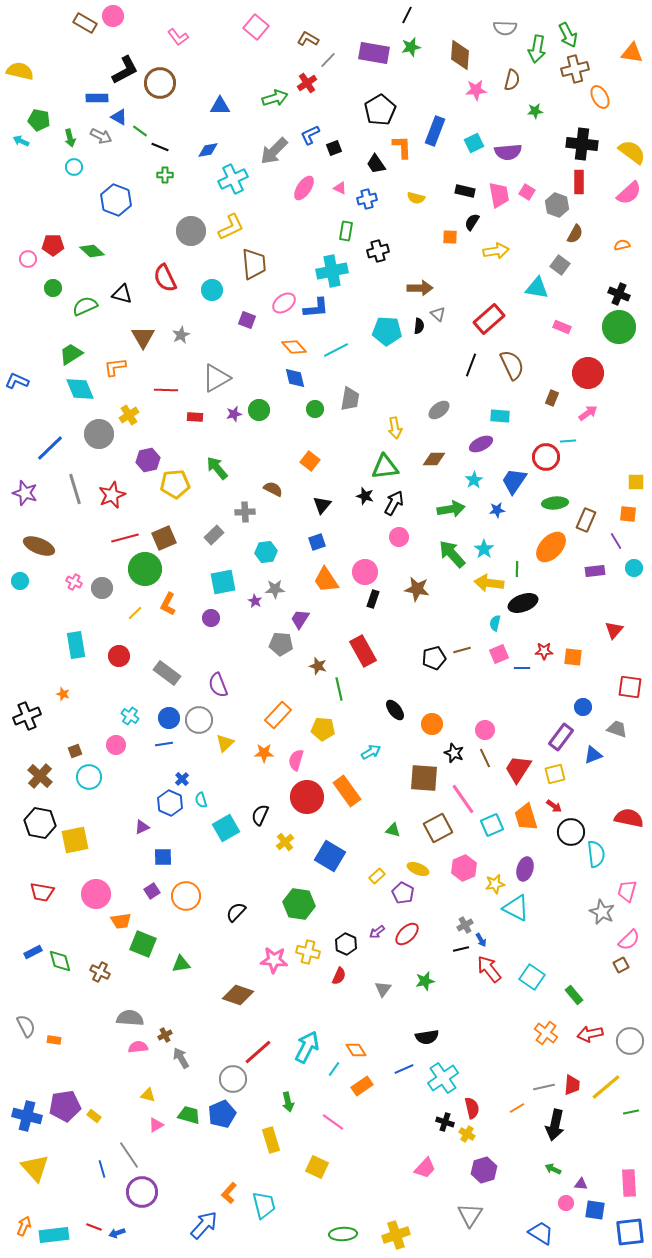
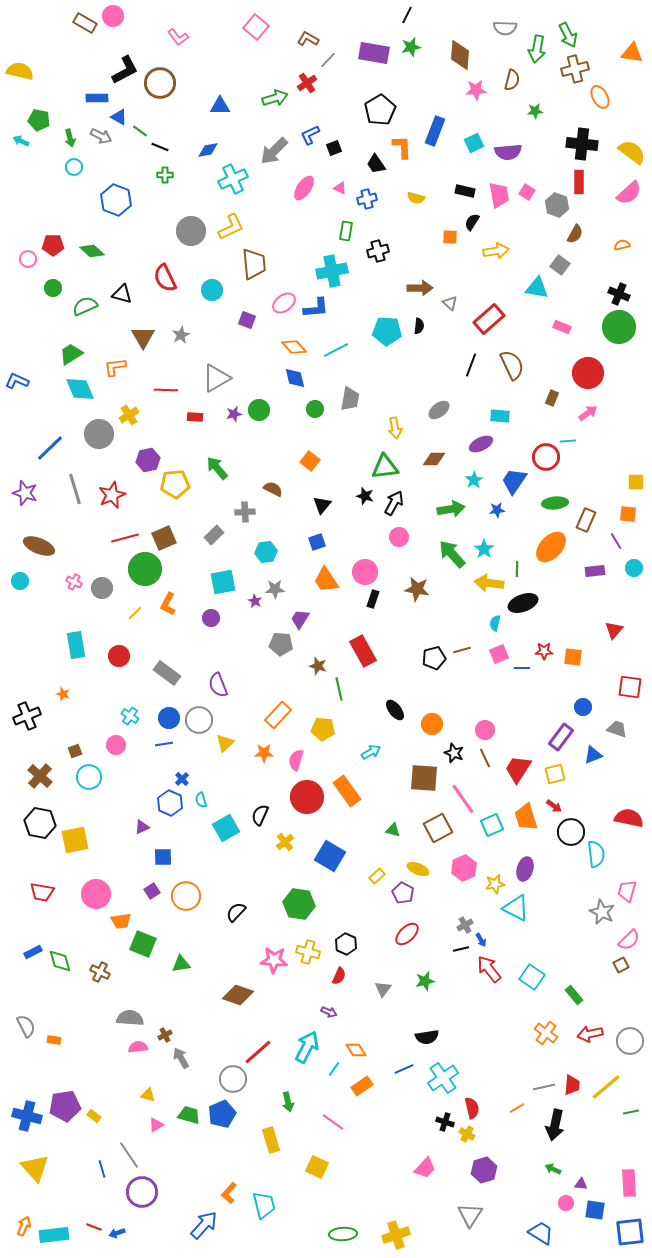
gray triangle at (438, 314): moved 12 px right, 11 px up
purple arrow at (377, 932): moved 48 px left, 80 px down; rotated 119 degrees counterclockwise
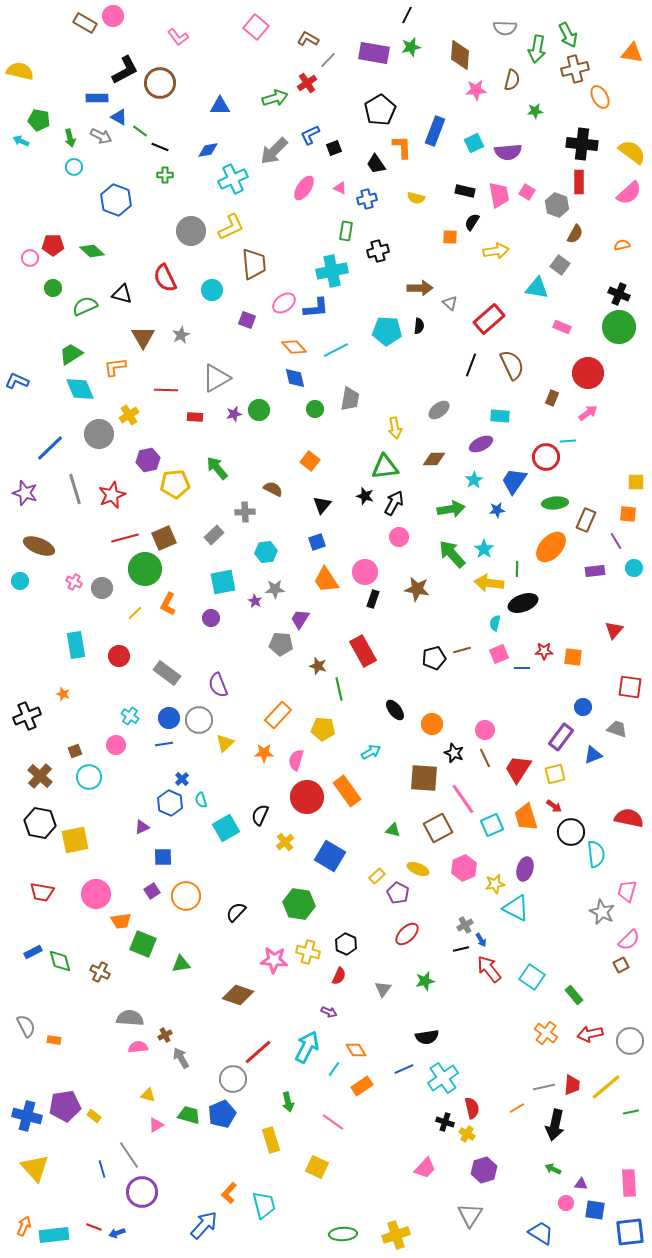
pink circle at (28, 259): moved 2 px right, 1 px up
purple pentagon at (403, 893): moved 5 px left
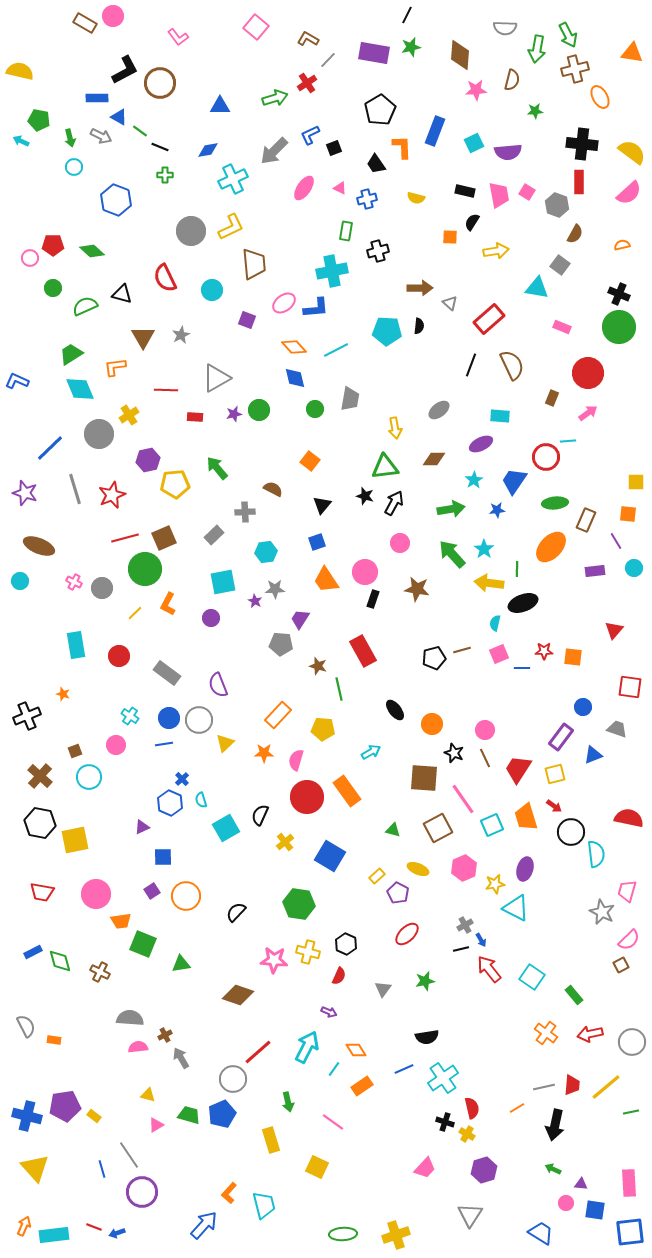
pink circle at (399, 537): moved 1 px right, 6 px down
gray circle at (630, 1041): moved 2 px right, 1 px down
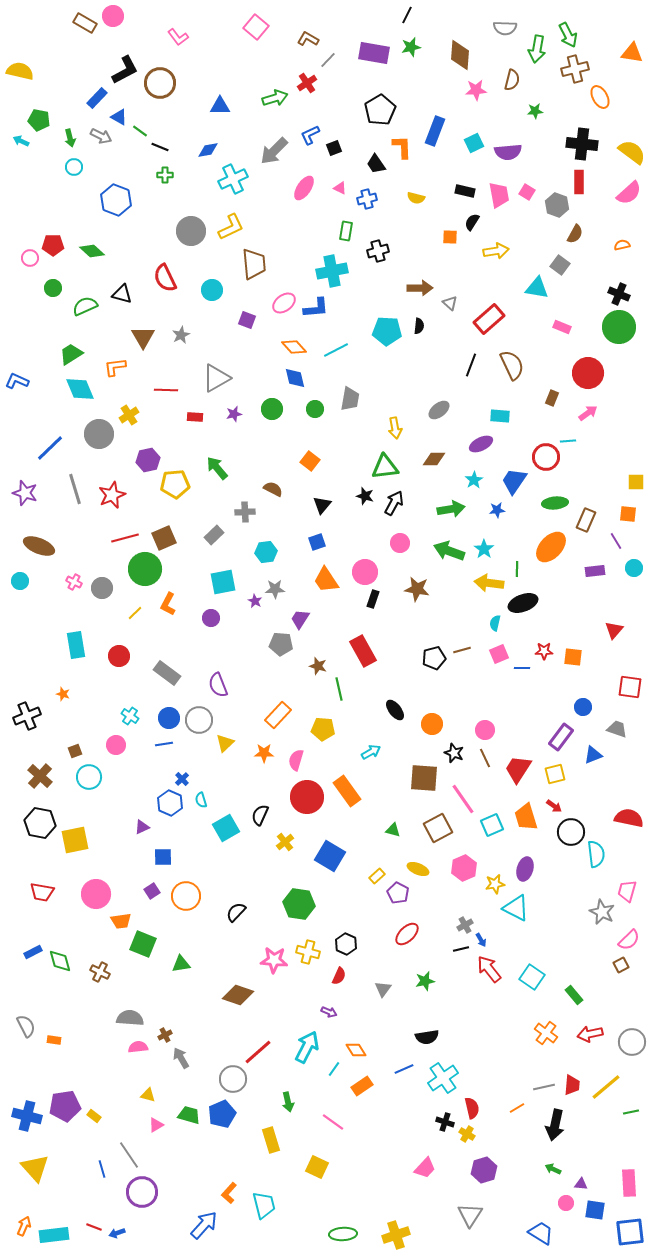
blue rectangle at (97, 98): rotated 45 degrees counterclockwise
green circle at (259, 410): moved 13 px right, 1 px up
green arrow at (452, 554): moved 3 px left, 3 px up; rotated 28 degrees counterclockwise
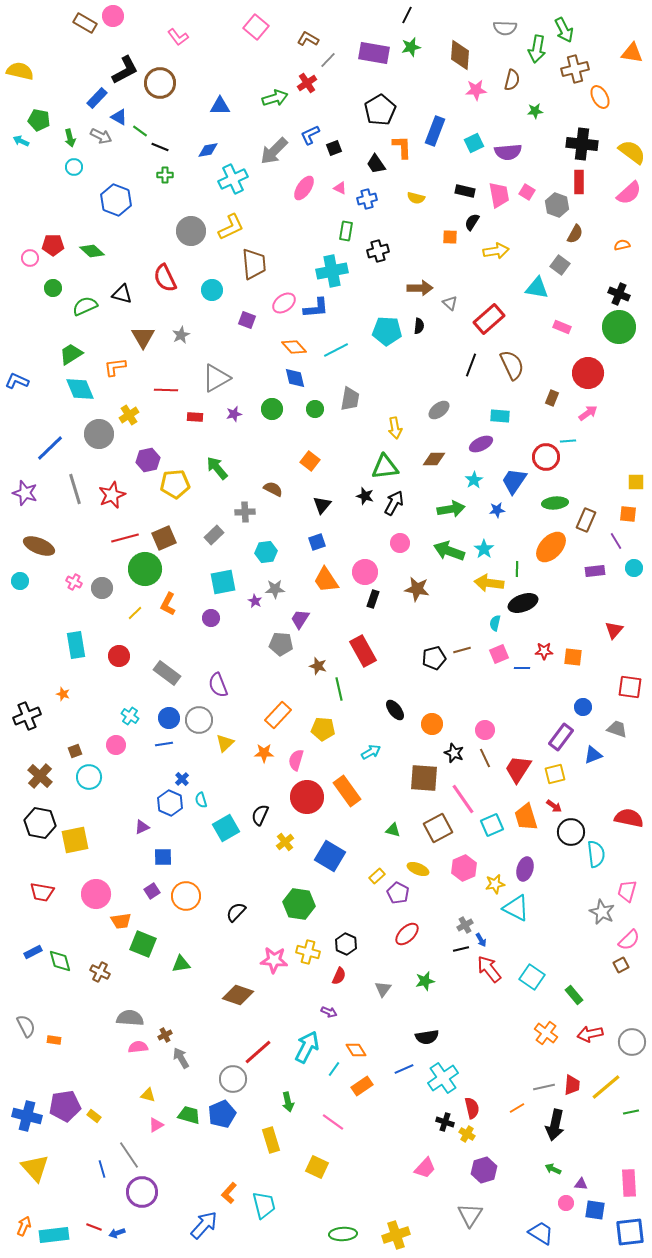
green arrow at (568, 35): moved 4 px left, 5 px up
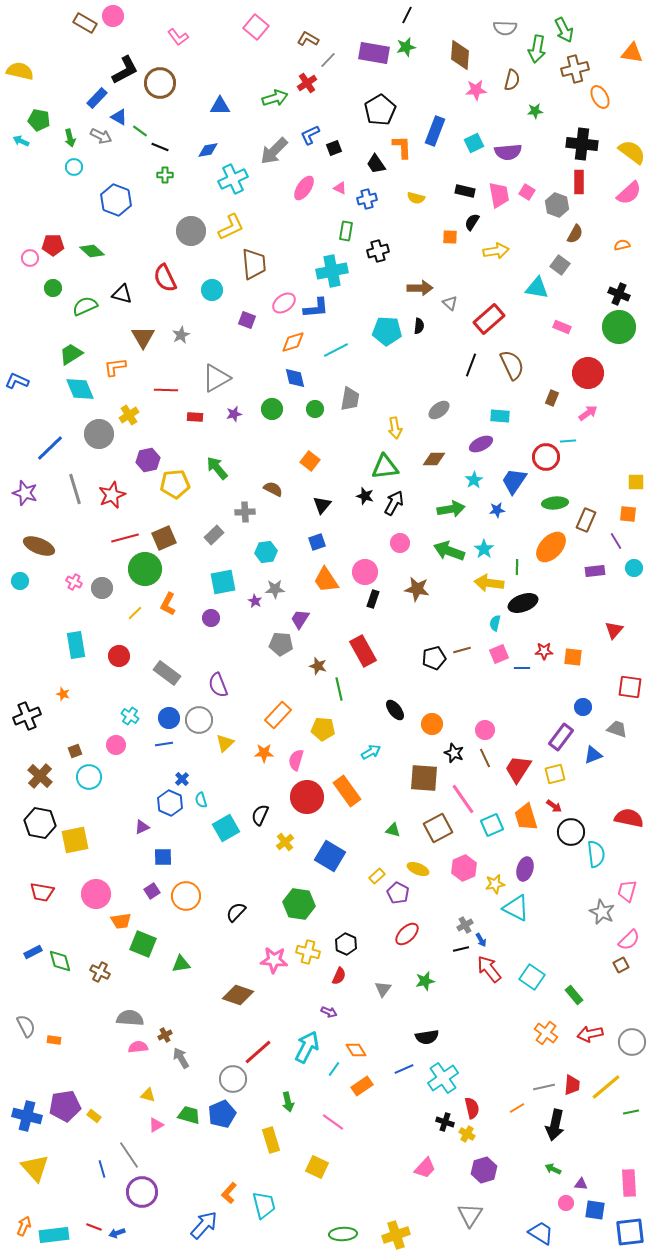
green star at (411, 47): moved 5 px left
orange diamond at (294, 347): moved 1 px left, 5 px up; rotated 65 degrees counterclockwise
green line at (517, 569): moved 2 px up
